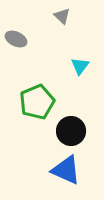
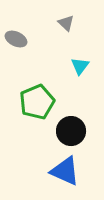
gray triangle: moved 4 px right, 7 px down
blue triangle: moved 1 px left, 1 px down
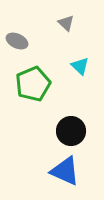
gray ellipse: moved 1 px right, 2 px down
cyan triangle: rotated 24 degrees counterclockwise
green pentagon: moved 4 px left, 18 px up
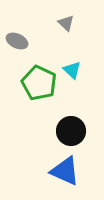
cyan triangle: moved 8 px left, 4 px down
green pentagon: moved 6 px right, 1 px up; rotated 24 degrees counterclockwise
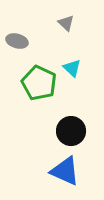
gray ellipse: rotated 10 degrees counterclockwise
cyan triangle: moved 2 px up
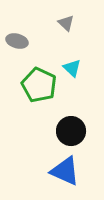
green pentagon: moved 2 px down
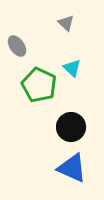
gray ellipse: moved 5 px down; rotated 40 degrees clockwise
black circle: moved 4 px up
blue triangle: moved 7 px right, 3 px up
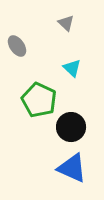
green pentagon: moved 15 px down
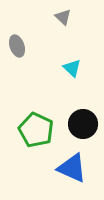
gray triangle: moved 3 px left, 6 px up
gray ellipse: rotated 15 degrees clockwise
green pentagon: moved 3 px left, 30 px down
black circle: moved 12 px right, 3 px up
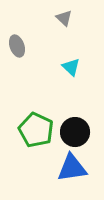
gray triangle: moved 1 px right, 1 px down
cyan triangle: moved 1 px left, 1 px up
black circle: moved 8 px left, 8 px down
blue triangle: rotated 32 degrees counterclockwise
